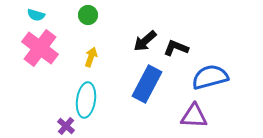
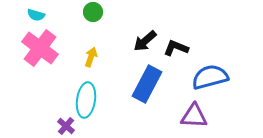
green circle: moved 5 px right, 3 px up
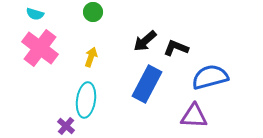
cyan semicircle: moved 1 px left, 1 px up
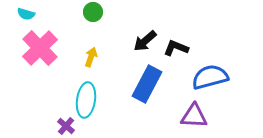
cyan semicircle: moved 9 px left
pink cross: rotated 9 degrees clockwise
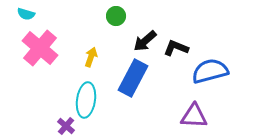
green circle: moved 23 px right, 4 px down
pink cross: rotated 6 degrees counterclockwise
blue semicircle: moved 6 px up
blue rectangle: moved 14 px left, 6 px up
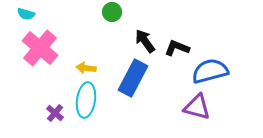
green circle: moved 4 px left, 4 px up
black arrow: rotated 95 degrees clockwise
black L-shape: moved 1 px right
yellow arrow: moved 5 px left, 11 px down; rotated 102 degrees counterclockwise
purple triangle: moved 3 px right, 9 px up; rotated 12 degrees clockwise
purple cross: moved 11 px left, 13 px up
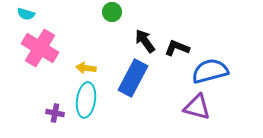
pink cross: rotated 9 degrees counterclockwise
purple cross: rotated 30 degrees counterclockwise
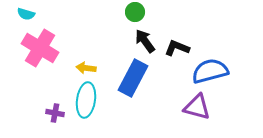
green circle: moved 23 px right
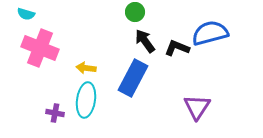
pink cross: rotated 9 degrees counterclockwise
blue semicircle: moved 38 px up
purple triangle: rotated 48 degrees clockwise
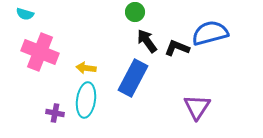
cyan semicircle: moved 1 px left
black arrow: moved 2 px right
pink cross: moved 4 px down
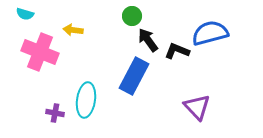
green circle: moved 3 px left, 4 px down
black arrow: moved 1 px right, 1 px up
black L-shape: moved 3 px down
yellow arrow: moved 13 px left, 38 px up
blue rectangle: moved 1 px right, 2 px up
purple triangle: rotated 16 degrees counterclockwise
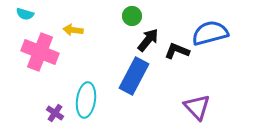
black arrow: rotated 75 degrees clockwise
purple cross: rotated 24 degrees clockwise
